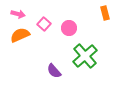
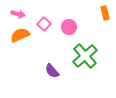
pink circle: moved 1 px up
purple semicircle: moved 2 px left
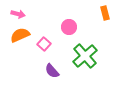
pink square: moved 20 px down
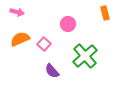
pink arrow: moved 1 px left, 2 px up
pink circle: moved 1 px left, 3 px up
orange semicircle: moved 4 px down
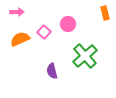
pink arrow: rotated 16 degrees counterclockwise
pink square: moved 12 px up
purple semicircle: rotated 28 degrees clockwise
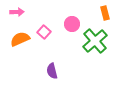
pink circle: moved 4 px right
green cross: moved 10 px right, 15 px up
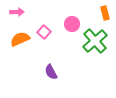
purple semicircle: moved 1 px left, 1 px down; rotated 14 degrees counterclockwise
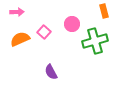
orange rectangle: moved 1 px left, 2 px up
green cross: rotated 25 degrees clockwise
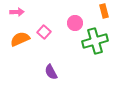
pink circle: moved 3 px right, 1 px up
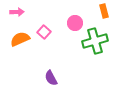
purple semicircle: moved 6 px down
